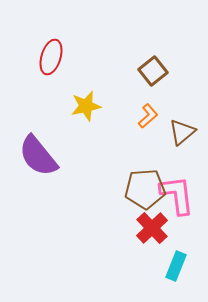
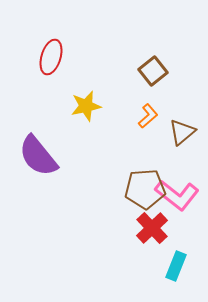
pink L-shape: rotated 135 degrees clockwise
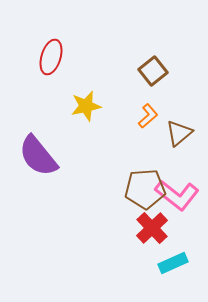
brown triangle: moved 3 px left, 1 px down
cyan rectangle: moved 3 px left, 3 px up; rotated 44 degrees clockwise
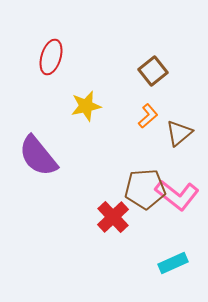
red cross: moved 39 px left, 11 px up
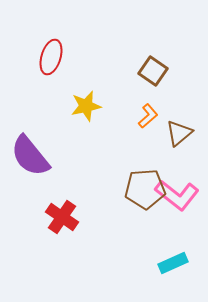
brown square: rotated 16 degrees counterclockwise
purple semicircle: moved 8 px left
red cross: moved 51 px left; rotated 12 degrees counterclockwise
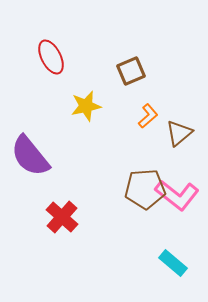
red ellipse: rotated 44 degrees counterclockwise
brown square: moved 22 px left; rotated 32 degrees clockwise
red cross: rotated 8 degrees clockwise
cyan rectangle: rotated 64 degrees clockwise
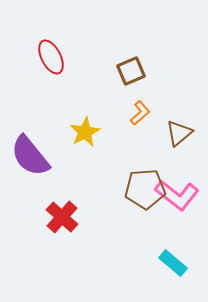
yellow star: moved 1 px left, 26 px down; rotated 16 degrees counterclockwise
orange L-shape: moved 8 px left, 3 px up
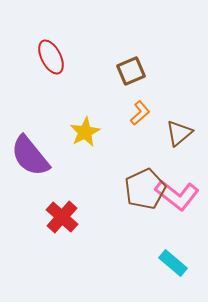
brown pentagon: rotated 21 degrees counterclockwise
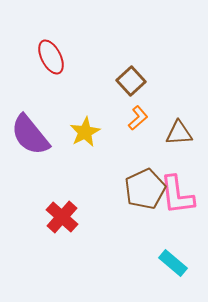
brown square: moved 10 px down; rotated 20 degrees counterclockwise
orange L-shape: moved 2 px left, 5 px down
brown triangle: rotated 36 degrees clockwise
purple semicircle: moved 21 px up
pink L-shape: rotated 45 degrees clockwise
